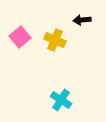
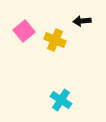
black arrow: moved 1 px down
pink square: moved 4 px right, 6 px up
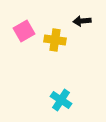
pink square: rotated 10 degrees clockwise
yellow cross: rotated 15 degrees counterclockwise
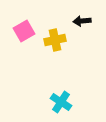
yellow cross: rotated 20 degrees counterclockwise
cyan cross: moved 2 px down
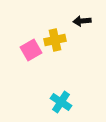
pink square: moved 7 px right, 19 px down
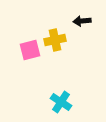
pink square: moved 1 px left; rotated 15 degrees clockwise
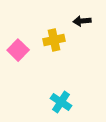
yellow cross: moved 1 px left
pink square: moved 12 px left; rotated 30 degrees counterclockwise
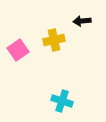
pink square: rotated 10 degrees clockwise
cyan cross: moved 1 px right, 1 px up; rotated 15 degrees counterclockwise
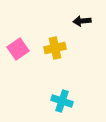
yellow cross: moved 1 px right, 8 px down
pink square: moved 1 px up
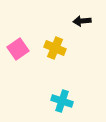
yellow cross: rotated 35 degrees clockwise
